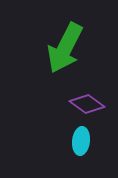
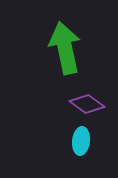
green arrow: rotated 141 degrees clockwise
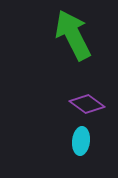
green arrow: moved 8 px right, 13 px up; rotated 15 degrees counterclockwise
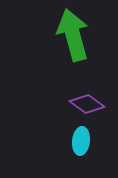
green arrow: rotated 12 degrees clockwise
